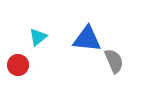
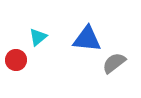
gray semicircle: moved 2 px down; rotated 105 degrees counterclockwise
red circle: moved 2 px left, 5 px up
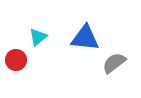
blue triangle: moved 2 px left, 1 px up
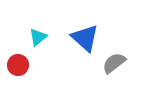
blue triangle: rotated 36 degrees clockwise
red circle: moved 2 px right, 5 px down
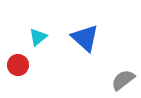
gray semicircle: moved 9 px right, 17 px down
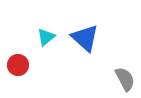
cyan triangle: moved 8 px right
gray semicircle: moved 2 px right, 1 px up; rotated 100 degrees clockwise
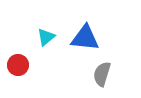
blue triangle: rotated 36 degrees counterclockwise
gray semicircle: moved 23 px left, 5 px up; rotated 135 degrees counterclockwise
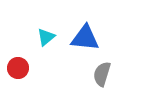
red circle: moved 3 px down
